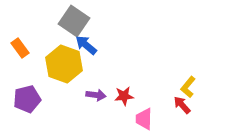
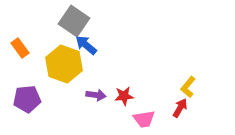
purple pentagon: rotated 8 degrees clockwise
red arrow: moved 2 px left, 3 px down; rotated 72 degrees clockwise
pink trapezoid: rotated 100 degrees counterclockwise
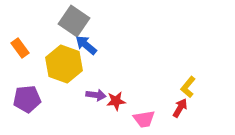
red star: moved 8 px left, 5 px down
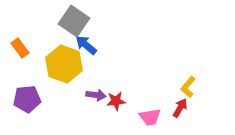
pink trapezoid: moved 6 px right, 2 px up
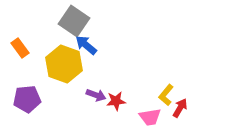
yellow L-shape: moved 22 px left, 8 px down
purple arrow: rotated 12 degrees clockwise
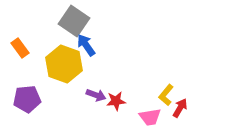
blue arrow: rotated 15 degrees clockwise
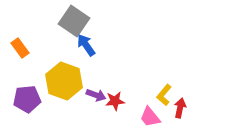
yellow hexagon: moved 17 px down
yellow L-shape: moved 2 px left
red star: moved 1 px left
red arrow: rotated 18 degrees counterclockwise
pink trapezoid: rotated 60 degrees clockwise
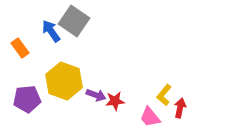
blue arrow: moved 35 px left, 14 px up
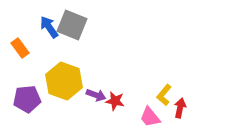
gray square: moved 2 px left, 4 px down; rotated 12 degrees counterclockwise
blue arrow: moved 2 px left, 4 px up
red star: rotated 18 degrees clockwise
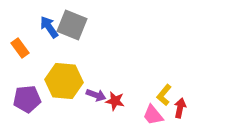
yellow hexagon: rotated 15 degrees counterclockwise
pink trapezoid: moved 3 px right, 2 px up
